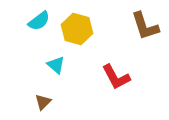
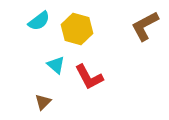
brown L-shape: rotated 80 degrees clockwise
red L-shape: moved 27 px left
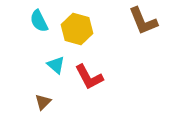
cyan semicircle: rotated 100 degrees clockwise
brown L-shape: moved 2 px left, 5 px up; rotated 84 degrees counterclockwise
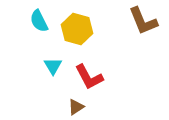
cyan triangle: moved 3 px left, 1 px down; rotated 18 degrees clockwise
brown triangle: moved 33 px right, 5 px down; rotated 12 degrees clockwise
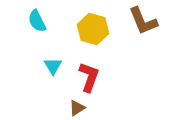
cyan semicircle: moved 2 px left
yellow hexagon: moved 16 px right
red L-shape: rotated 132 degrees counterclockwise
brown triangle: moved 1 px right, 1 px down
